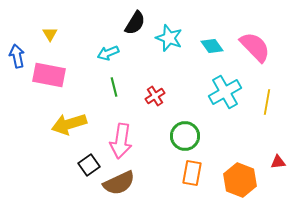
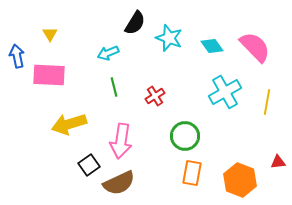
pink rectangle: rotated 8 degrees counterclockwise
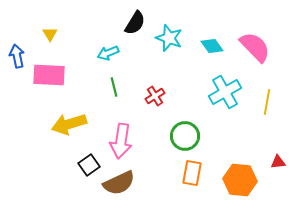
orange hexagon: rotated 16 degrees counterclockwise
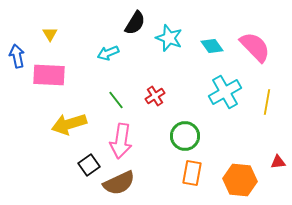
green line: moved 2 px right, 13 px down; rotated 24 degrees counterclockwise
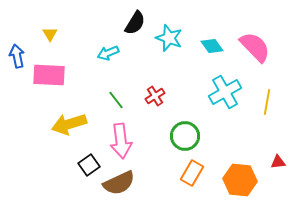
pink arrow: rotated 16 degrees counterclockwise
orange rectangle: rotated 20 degrees clockwise
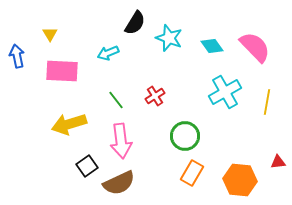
pink rectangle: moved 13 px right, 4 px up
black square: moved 2 px left, 1 px down
